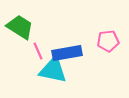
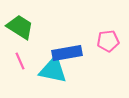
pink line: moved 18 px left, 10 px down
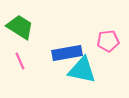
cyan triangle: moved 29 px right
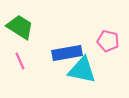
pink pentagon: rotated 20 degrees clockwise
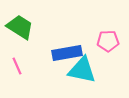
pink pentagon: rotated 15 degrees counterclockwise
pink line: moved 3 px left, 5 px down
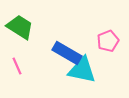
pink pentagon: rotated 20 degrees counterclockwise
blue rectangle: rotated 40 degrees clockwise
